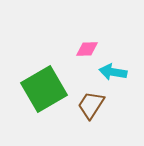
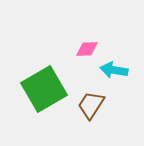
cyan arrow: moved 1 px right, 2 px up
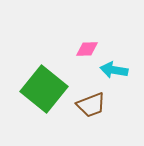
green square: rotated 21 degrees counterclockwise
brown trapezoid: rotated 144 degrees counterclockwise
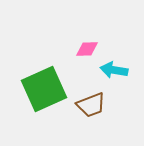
green square: rotated 27 degrees clockwise
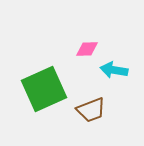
brown trapezoid: moved 5 px down
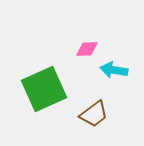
brown trapezoid: moved 3 px right, 4 px down; rotated 16 degrees counterclockwise
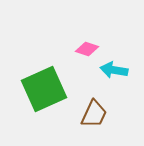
pink diamond: rotated 20 degrees clockwise
brown trapezoid: rotated 28 degrees counterclockwise
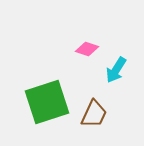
cyan arrow: moved 2 px right; rotated 68 degrees counterclockwise
green square: moved 3 px right, 13 px down; rotated 6 degrees clockwise
